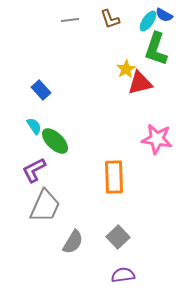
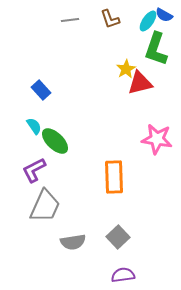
gray semicircle: rotated 50 degrees clockwise
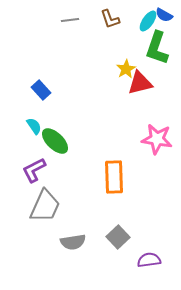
green L-shape: moved 1 px right, 1 px up
purple semicircle: moved 26 px right, 15 px up
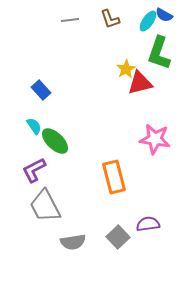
green L-shape: moved 2 px right, 5 px down
pink star: moved 2 px left
orange rectangle: rotated 12 degrees counterclockwise
gray trapezoid: rotated 129 degrees clockwise
purple semicircle: moved 1 px left, 36 px up
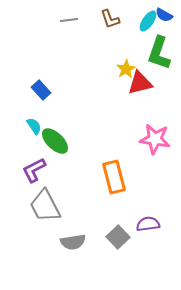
gray line: moved 1 px left
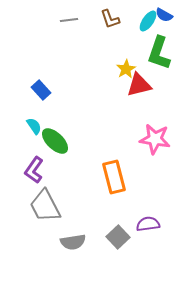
red triangle: moved 1 px left, 2 px down
purple L-shape: rotated 28 degrees counterclockwise
